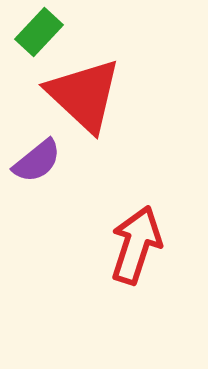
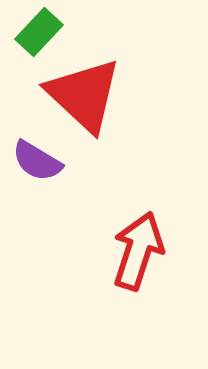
purple semicircle: rotated 70 degrees clockwise
red arrow: moved 2 px right, 6 px down
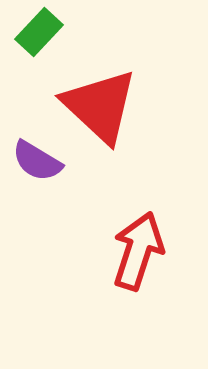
red triangle: moved 16 px right, 11 px down
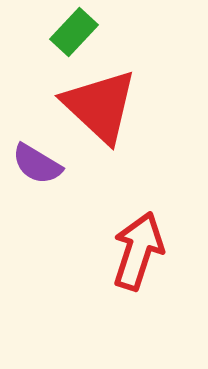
green rectangle: moved 35 px right
purple semicircle: moved 3 px down
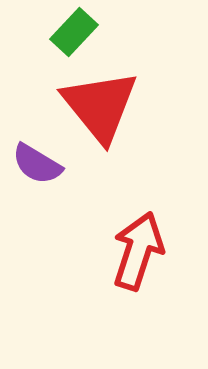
red triangle: rotated 8 degrees clockwise
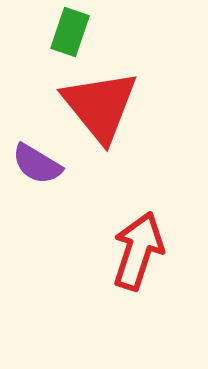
green rectangle: moved 4 px left; rotated 24 degrees counterclockwise
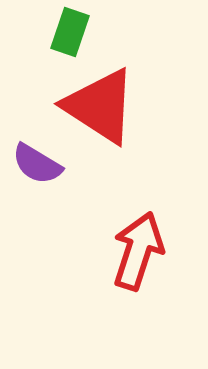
red triangle: rotated 18 degrees counterclockwise
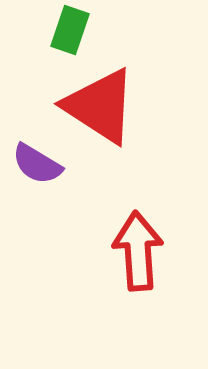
green rectangle: moved 2 px up
red arrow: rotated 22 degrees counterclockwise
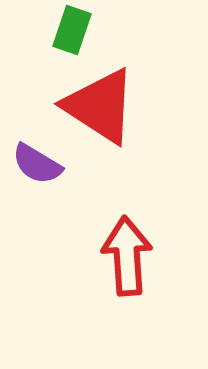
green rectangle: moved 2 px right
red arrow: moved 11 px left, 5 px down
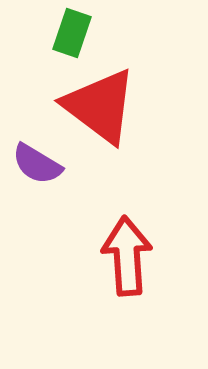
green rectangle: moved 3 px down
red triangle: rotated 4 degrees clockwise
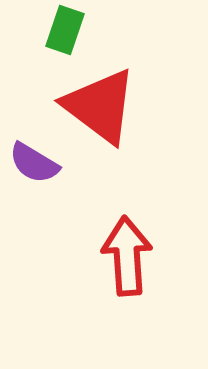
green rectangle: moved 7 px left, 3 px up
purple semicircle: moved 3 px left, 1 px up
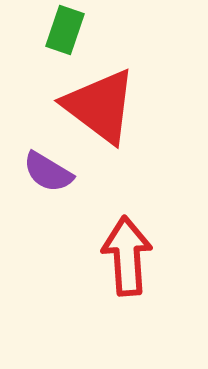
purple semicircle: moved 14 px right, 9 px down
